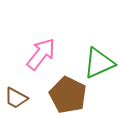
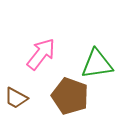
green triangle: moved 2 px left, 1 px down; rotated 16 degrees clockwise
brown pentagon: moved 2 px right, 1 px down; rotated 6 degrees counterclockwise
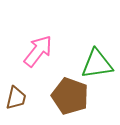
pink arrow: moved 3 px left, 3 px up
brown trapezoid: rotated 105 degrees counterclockwise
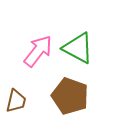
green triangle: moved 19 px left, 16 px up; rotated 36 degrees clockwise
brown trapezoid: moved 3 px down
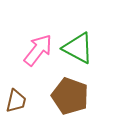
pink arrow: moved 1 px up
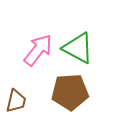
brown pentagon: moved 4 px up; rotated 24 degrees counterclockwise
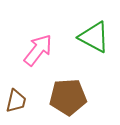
green triangle: moved 16 px right, 11 px up
brown pentagon: moved 2 px left, 5 px down
